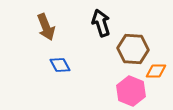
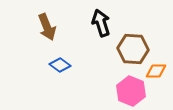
brown arrow: moved 1 px right
blue diamond: rotated 25 degrees counterclockwise
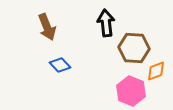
black arrow: moved 5 px right; rotated 12 degrees clockwise
brown hexagon: moved 1 px right, 1 px up
blue diamond: rotated 10 degrees clockwise
orange diamond: rotated 20 degrees counterclockwise
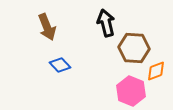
black arrow: rotated 8 degrees counterclockwise
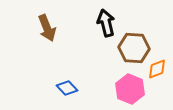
brown arrow: moved 1 px down
blue diamond: moved 7 px right, 23 px down
orange diamond: moved 1 px right, 2 px up
pink hexagon: moved 1 px left, 2 px up
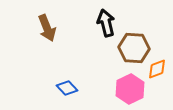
pink hexagon: rotated 12 degrees clockwise
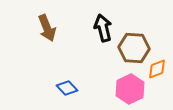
black arrow: moved 3 px left, 5 px down
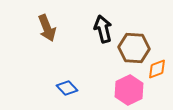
black arrow: moved 1 px down
pink hexagon: moved 1 px left, 1 px down
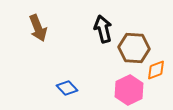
brown arrow: moved 9 px left
orange diamond: moved 1 px left, 1 px down
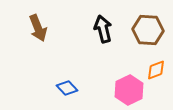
brown hexagon: moved 14 px right, 18 px up
